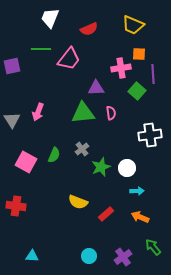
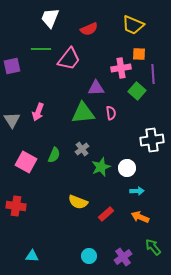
white cross: moved 2 px right, 5 px down
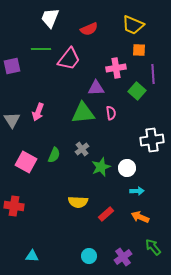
orange square: moved 4 px up
pink cross: moved 5 px left
yellow semicircle: rotated 18 degrees counterclockwise
red cross: moved 2 px left
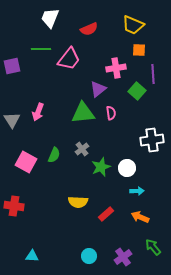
purple triangle: moved 2 px right, 1 px down; rotated 36 degrees counterclockwise
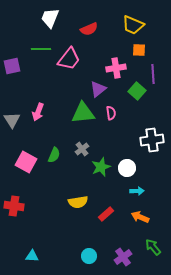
yellow semicircle: rotated 12 degrees counterclockwise
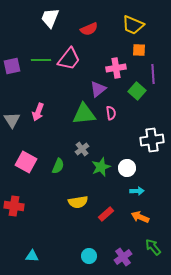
green line: moved 11 px down
green triangle: moved 1 px right, 1 px down
green semicircle: moved 4 px right, 11 px down
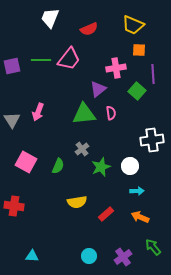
white circle: moved 3 px right, 2 px up
yellow semicircle: moved 1 px left
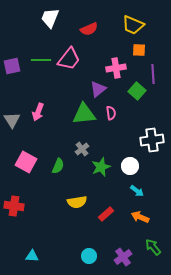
cyan arrow: rotated 40 degrees clockwise
